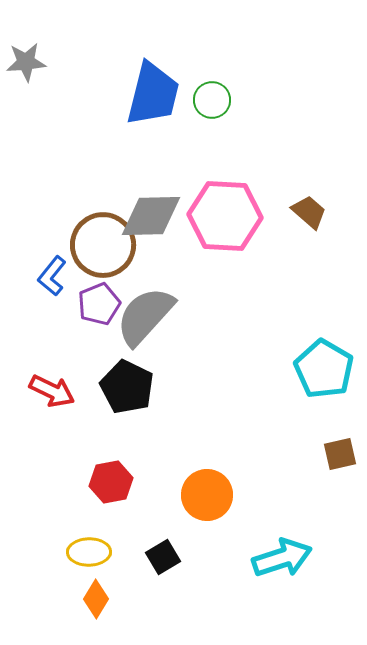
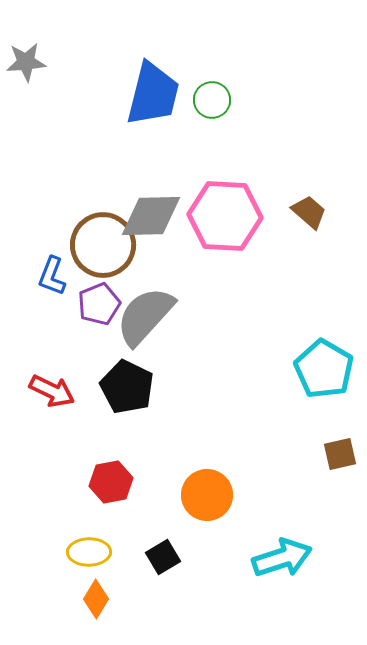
blue L-shape: rotated 18 degrees counterclockwise
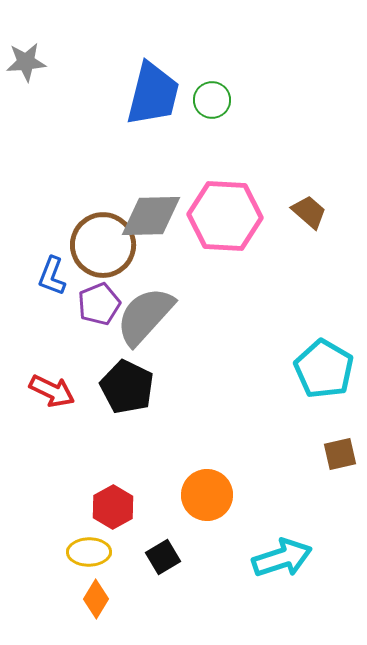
red hexagon: moved 2 px right, 25 px down; rotated 18 degrees counterclockwise
